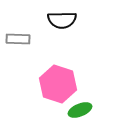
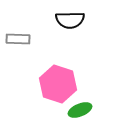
black semicircle: moved 8 px right
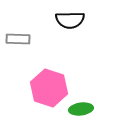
pink hexagon: moved 9 px left, 4 px down
green ellipse: moved 1 px right, 1 px up; rotated 15 degrees clockwise
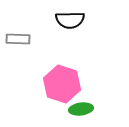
pink hexagon: moved 13 px right, 4 px up
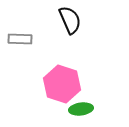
black semicircle: rotated 112 degrees counterclockwise
gray rectangle: moved 2 px right
